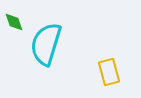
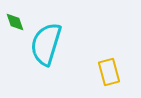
green diamond: moved 1 px right
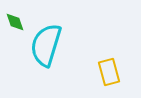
cyan semicircle: moved 1 px down
